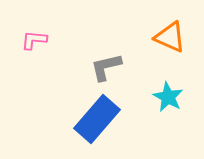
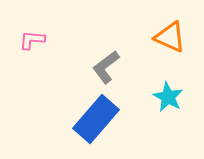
pink L-shape: moved 2 px left
gray L-shape: rotated 24 degrees counterclockwise
blue rectangle: moved 1 px left
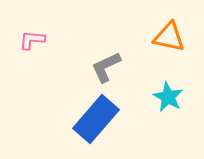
orange triangle: moved 1 px left; rotated 12 degrees counterclockwise
gray L-shape: rotated 12 degrees clockwise
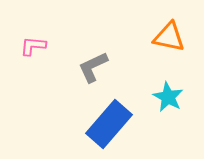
pink L-shape: moved 1 px right, 6 px down
gray L-shape: moved 13 px left
blue rectangle: moved 13 px right, 5 px down
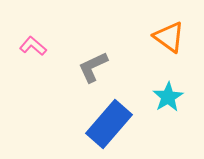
orange triangle: rotated 24 degrees clockwise
pink L-shape: rotated 36 degrees clockwise
cyan star: rotated 12 degrees clockwise
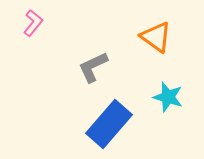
orange triangle: moved 13 px left
pink L-shape: moved 23 px up; rotated 88 degrees clockwise
cyan star: rotated 24 degrees counterclockwise
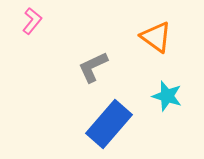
pink L-shape: moved 1 px left, 2 px up
cyan star: moved 1 px left, 1 px up
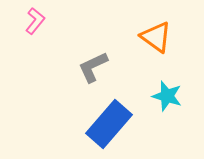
pink L-shape: moved 3 px right
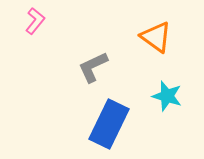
blue rectangle: rotated 15 degrees counterclockwise
